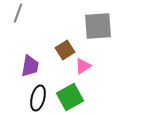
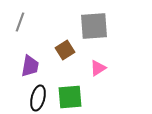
gray line: moved 2 px right, 9 px down
gray square: moved 4 px left
pink triangle: moved 15 px right, 2 px down
green square: rotated 24 degrees clockwise
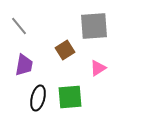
gray line: moved 1 px left, 4 px down; rotated 60 degrees counterclockwise
purple trapezoid: moved 6 px left, 1 px up
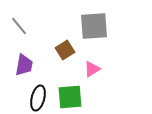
pink triangle: moved 6 px left, 1 px down
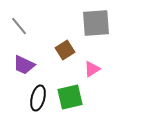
gray square: moved 2 px right, 3 px up
purple trapezoid: rotated 105 degrees clockwise
green square: rotated 8 degrees counterclockwise
